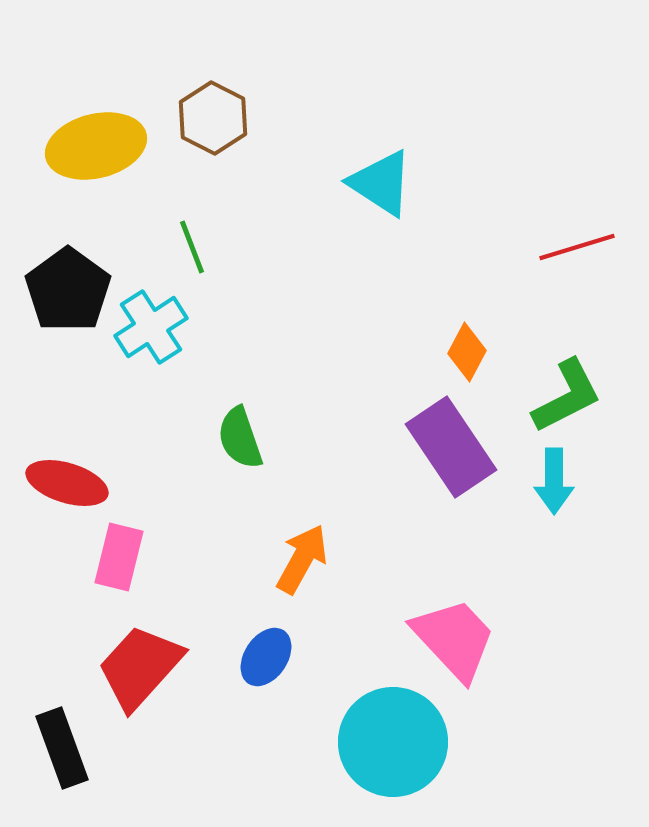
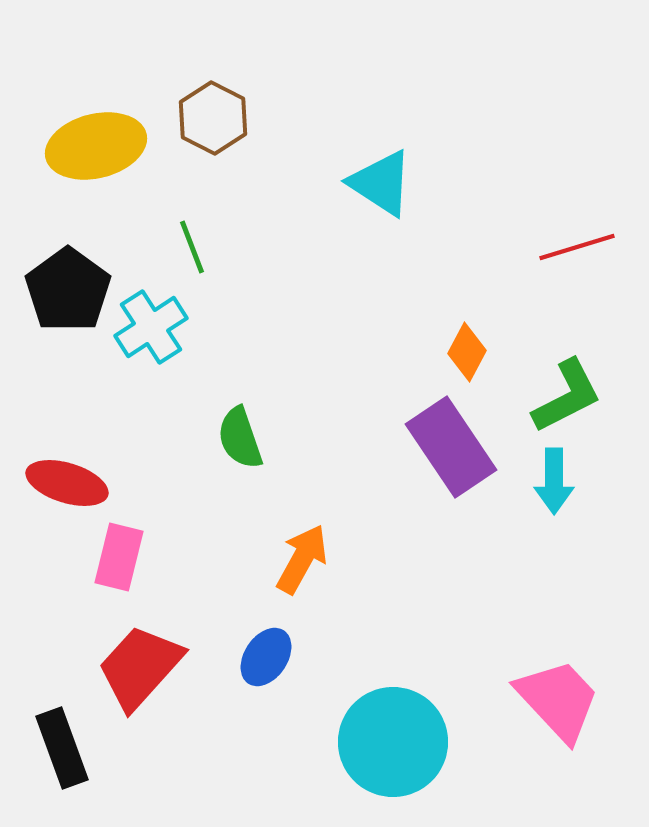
pink trapezoid: moved 104 px right, 61 px down
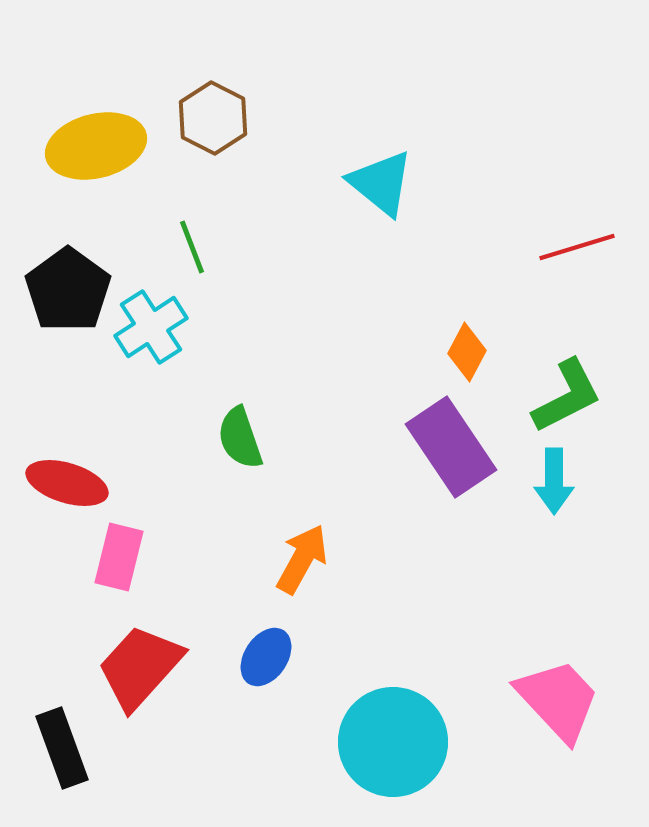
cyan triangle: rotated 6 degrees clockwise
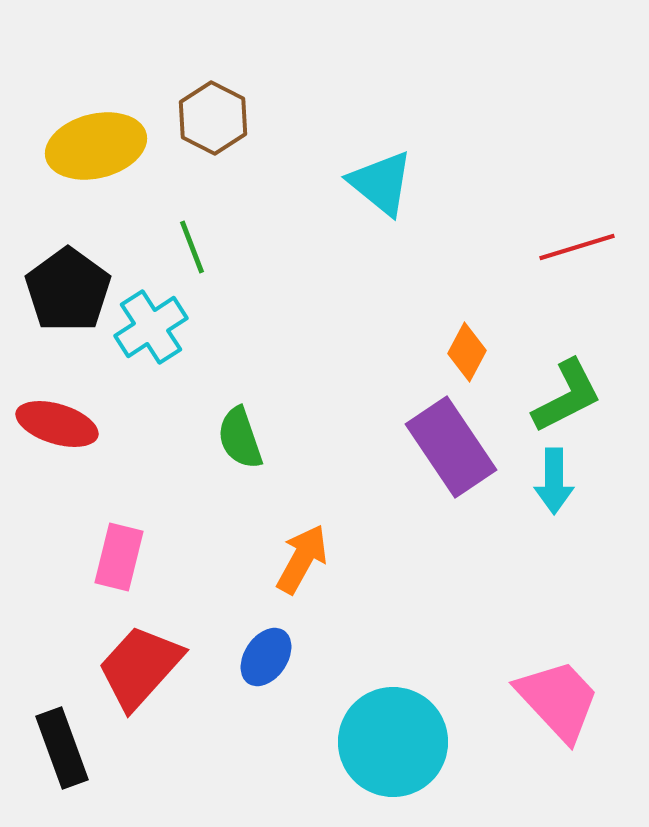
red ellipse: moved 10 px left, 59 px up
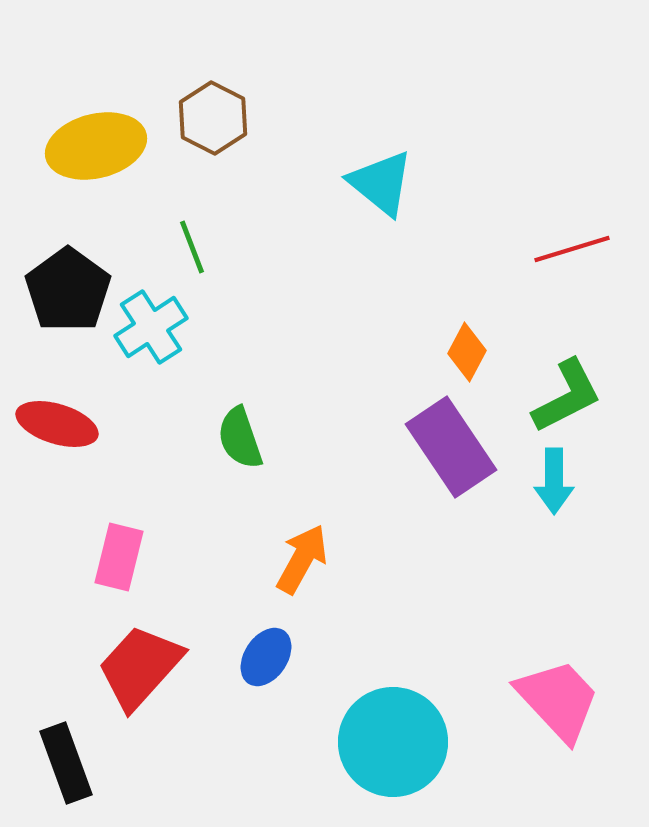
red line: moved 5 px left, 2 px down
black rectangle: moved 4 px right, 15 px down
